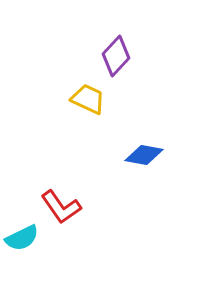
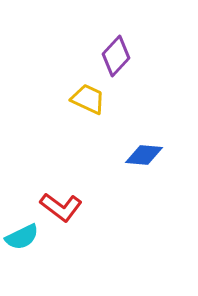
blue diamond: rotated 6 degrees counterclockwise
red L-shape: rotated 18 degrees counterclockwise
cyan semicircle: moved 1 px up
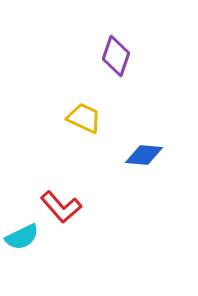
purple diamond: rotated 24 degrees counterclockwise
yellow trapezoid: moved 4 px left, 19 px down
red L-shape: rotated 12 degrees clockwise
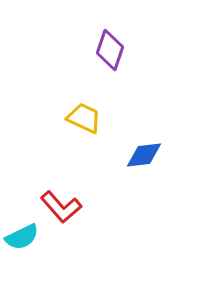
purple diamond: moved 6 px left, 6 px up
blue diamond: rotated 12 degrees counterclockwise
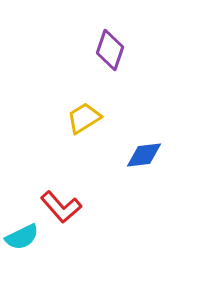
yellow trapezoid: rotated 57 degrees counterclockwise
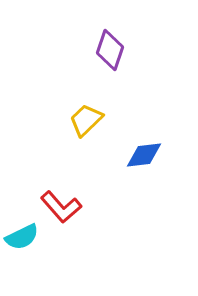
yellow trapezoid: moved 2 px right, 2 px down; rotated 12 degrees counterclockwise
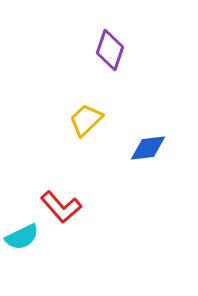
blue diamond: moved 4 px right, 7 px up
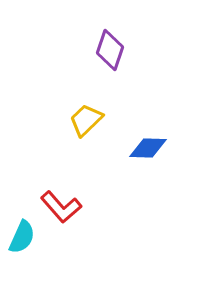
blue diamond: rotated 9 degrees clockwise
cyan semicircle: rotated 40 degrees counterclockwise
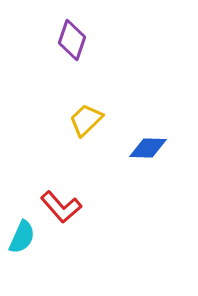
purple diamond: moved 38 px left, 10 px up
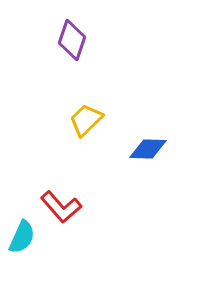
blue diamond: moved 1 px down
